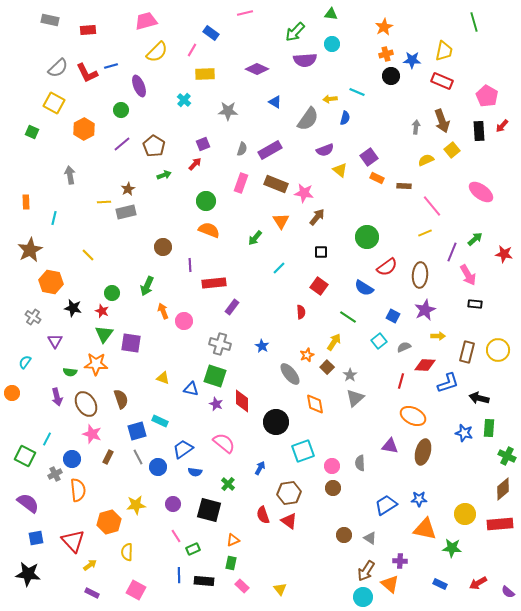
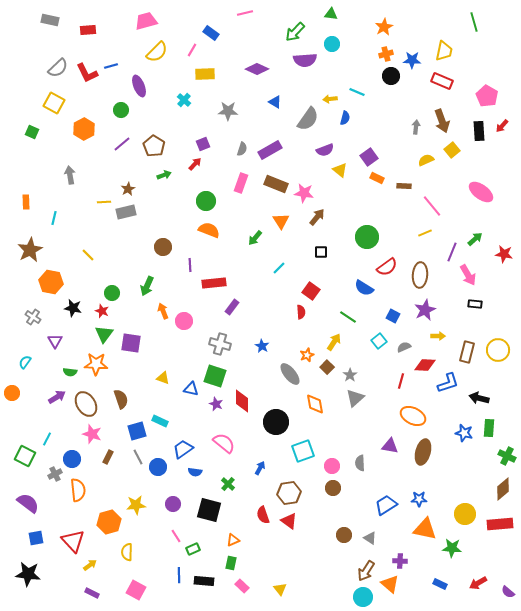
red square at (319, 286): moved 8 px left, 5 px down
purple arrow at (57, 397): rotated 108 degrees counterclockwise
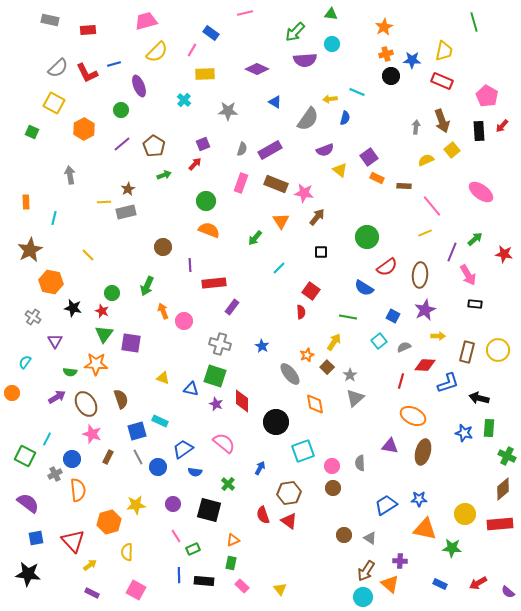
blue line at (111, 66): moved 3 px right, 2 px up
green line at (348, 317): rotated 24 degrees counterclockwise
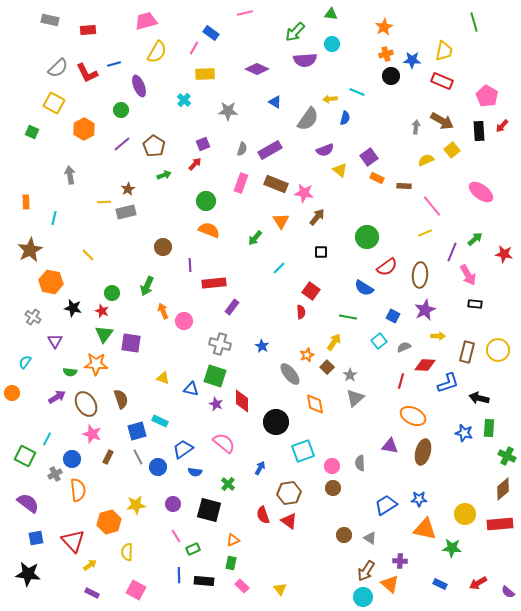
pink line at (192, 50): moved 2 px right, 2 px up
yellow semicircle at (157, 52): rotated 15 degrees counterclockwise
brown arrow at (442, 121): rotated 40 degrees counterclockwise
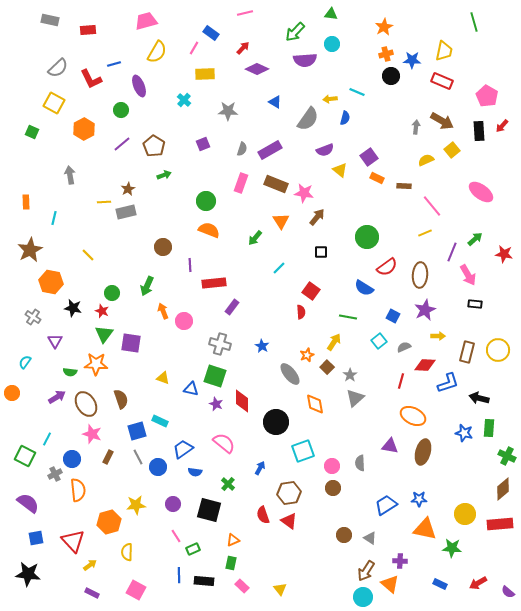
red L-shape at (87, 73): moved 4 px right, 6 px down
red arrow at (195, 164): moved 48 px right, 116 px up
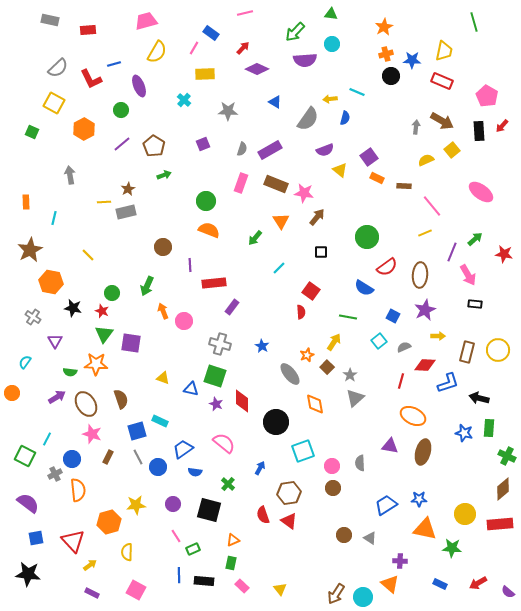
brown arrow at (366, 571): moved 30 px left, 23 px down
